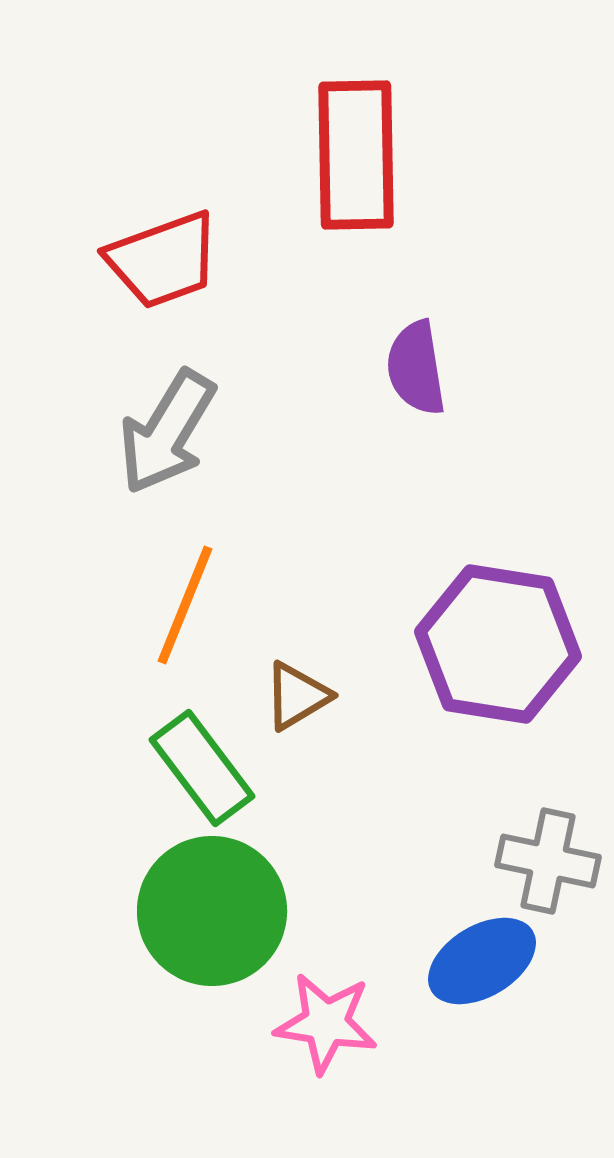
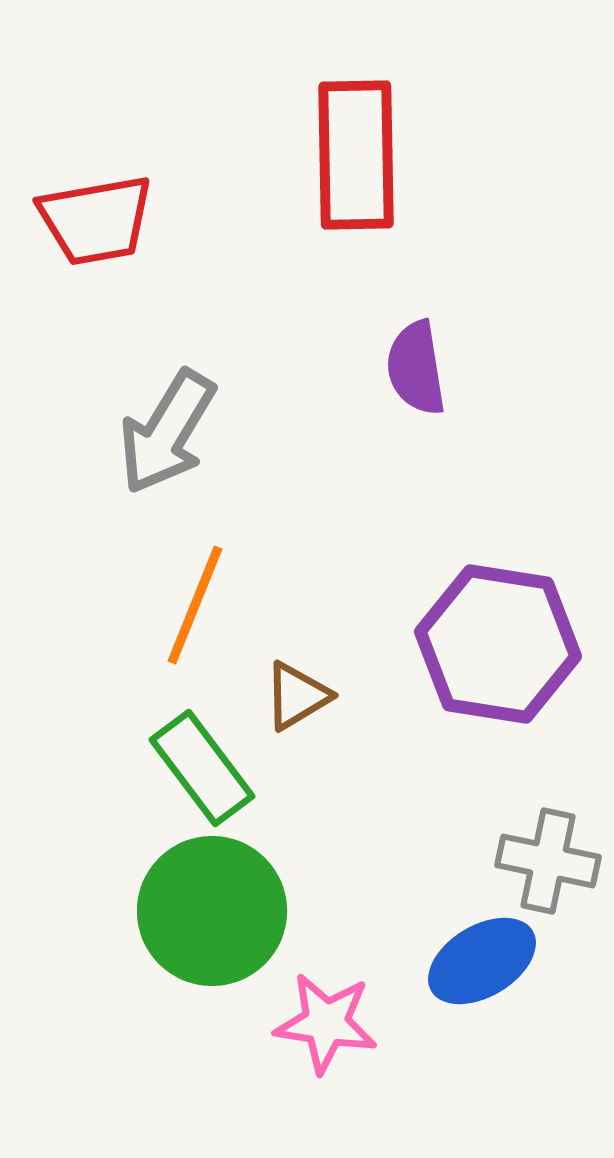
red trapezoid: moved 67 px left, 40 px up; rotated 10 degrees clockwise
orange line: moved 10 px right
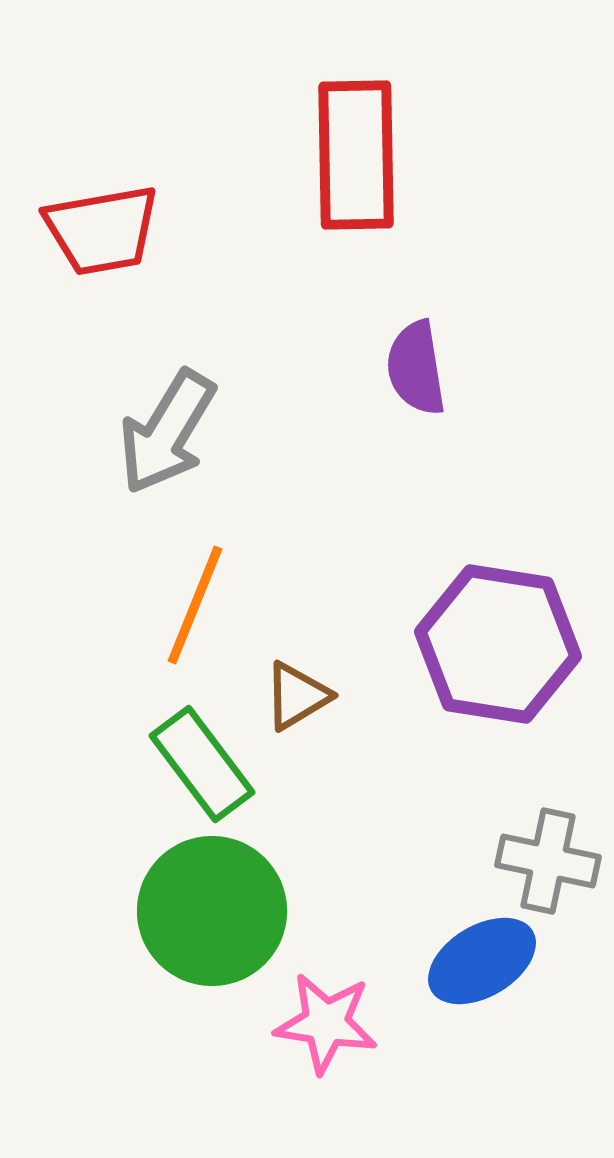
red trapezoid: moved 6 px right, 10 px down
green rectangle: moved 4 px up
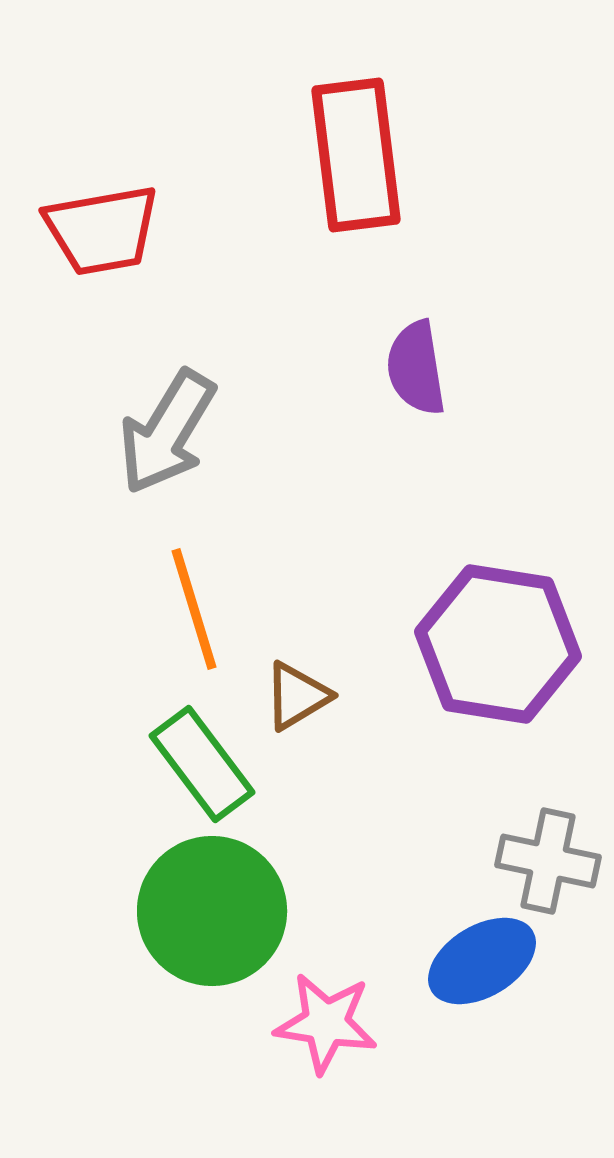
red rectangle: rotated 6 degrees counterclockwise
orange line: moved 1 px left, 4 px down; rotated 39 degrees counterclockwise
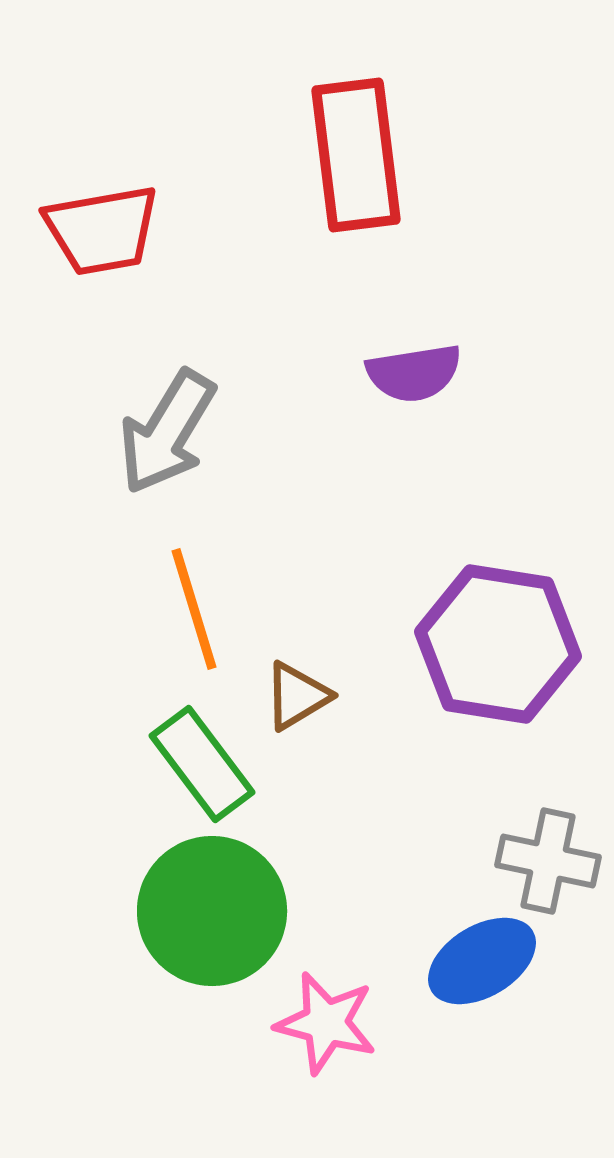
purple semicircle: moved 2 px left, 5 px down; rotated 90 degrees counterclockwise
pink star: rotated 6 degrees clockwise
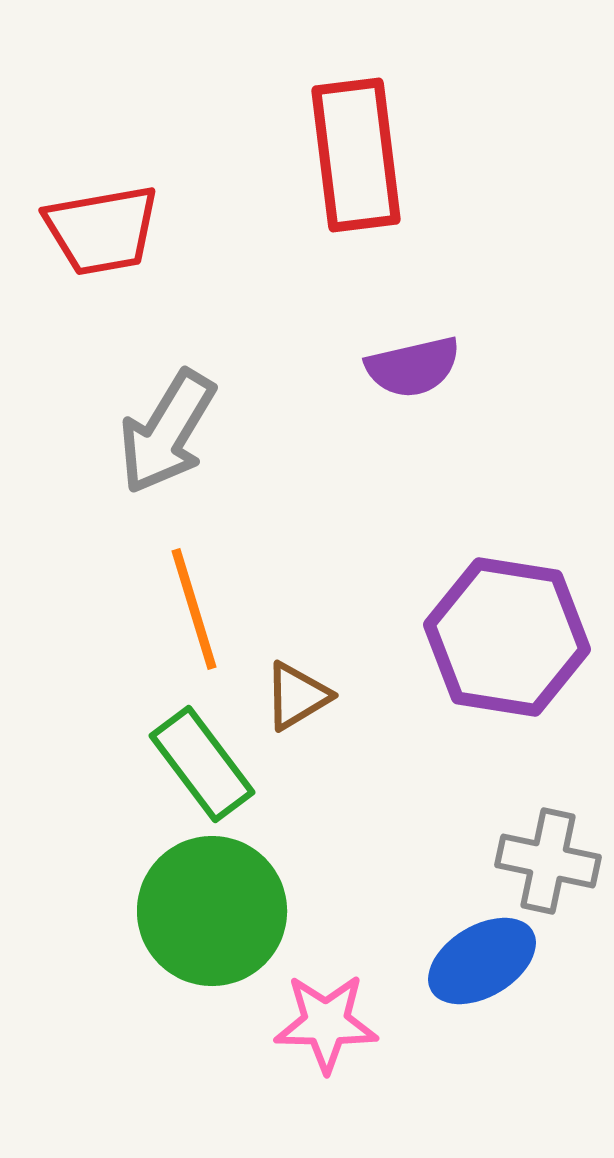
purple semicircle: moved 1 px left, 6 px up; rotated 4 degrees counterclockwise
purple hexagon: moved 9 px right, 7 px up
pink star: rotated 14 degrees counterclockwise
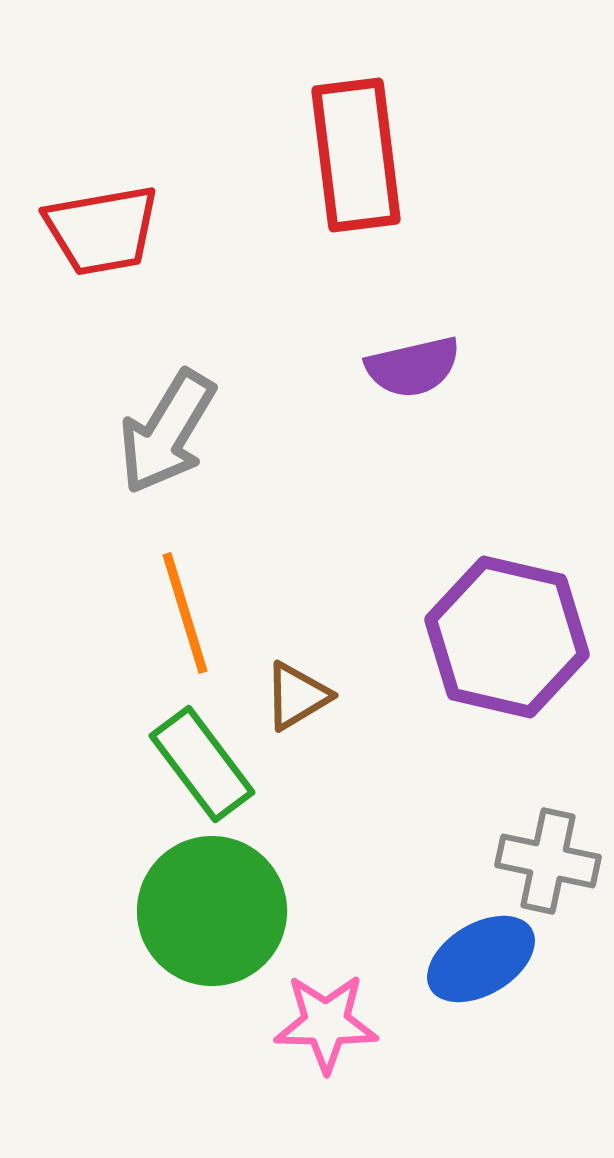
orange line: moved 9 px left, 4 px down
purple hexagon: rotated 4 degrees clockwise
blue ellipse: moved 1 px left, 2 px up
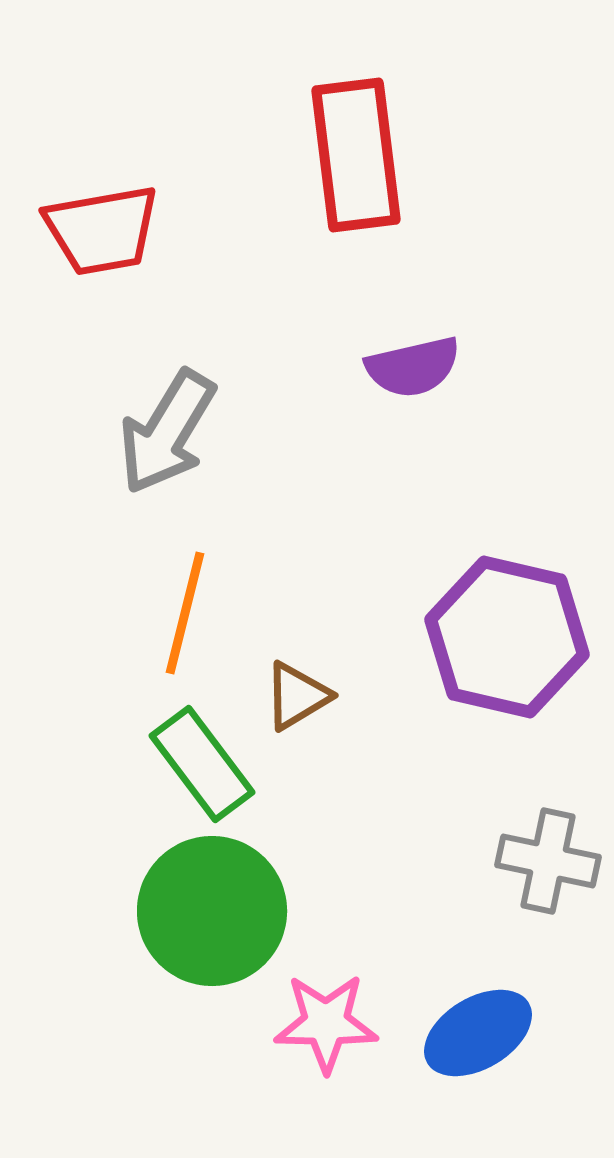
orange line: rotated 31 degrees clockwise
blue ellipse: moved 3 px left, 74 px down
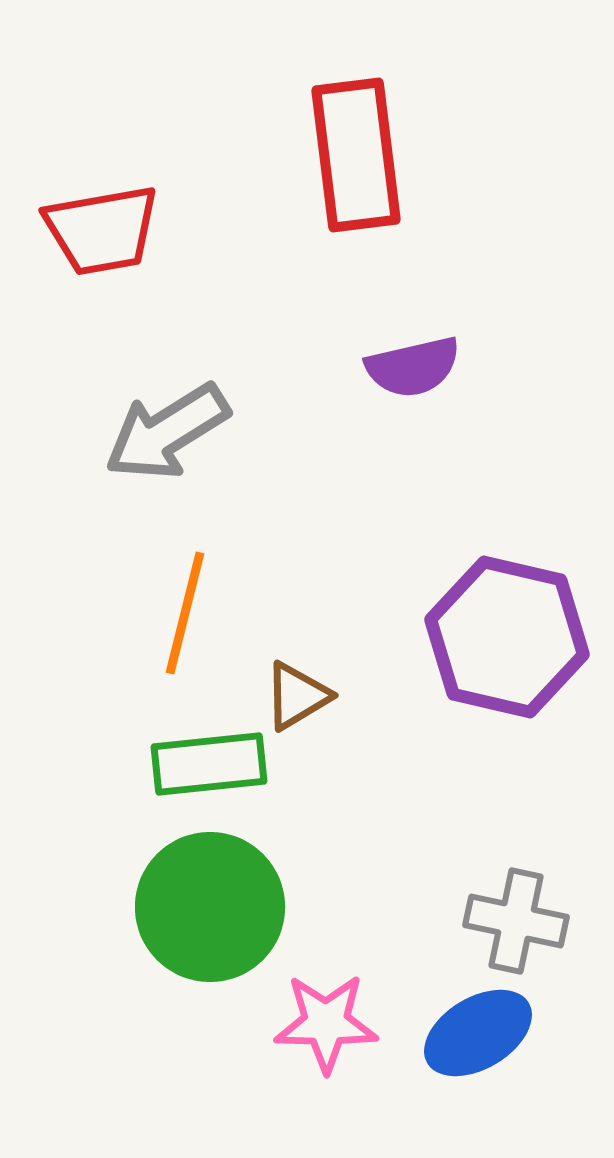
gray arrow: rotated 27 degrees clockwise
green rectangle: moved 7 px right; rotated 59 degrees counterclockwise
gray cross: moved 32 px left, 60 px down
green circle: moved 2 px left, 4 px up
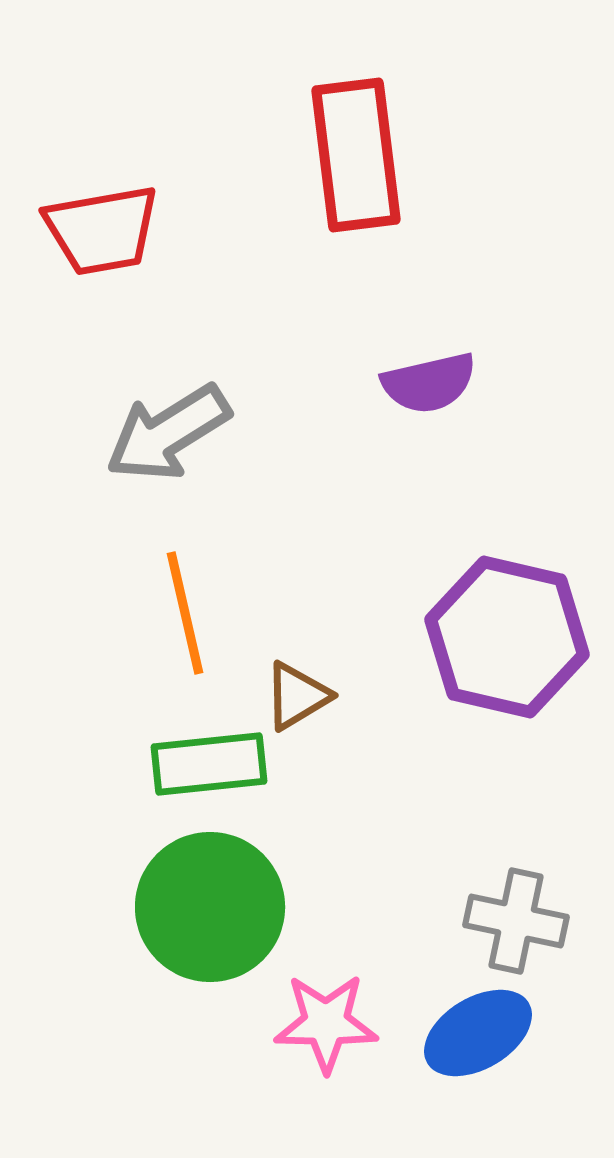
purple semicircle: moved 16 px right, 16 px down
gray arrow: moved 1 px right, 1 px down
orange line: rotated 27 degrees counterclockwise
